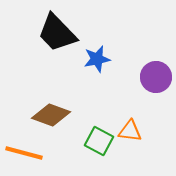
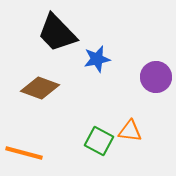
brown diamond: moved 11 px left, 27 px up
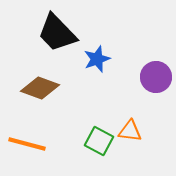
blue star: rotated 8 degrees counterclockwise
orange line: moved 3 px right, 9 px up
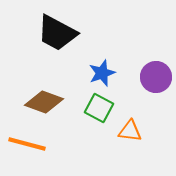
black trapezoid: rotated 18 degrees counterclockwise
blue star: moved 5 px right, 14 px down
brown diamond: moved 4 px right, 14 px down
green square: moved 33 px up
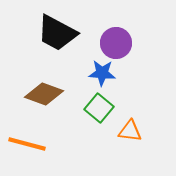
blue star: rotated 24 degrees clockwise
purple circle: moved 40 px left, 34 px up
brown diamond: moved 8 px up
green square: rotated 12 degrees clockwise
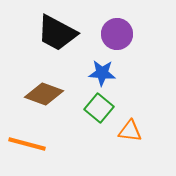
purple circle: moved 1 px right, 9 px up
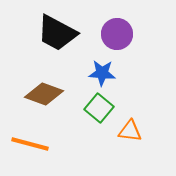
orange line: moved 3 px right
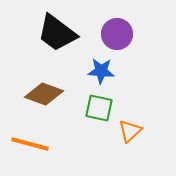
black trapezoid: rotated 9 degrees clockwise
blue star: moved 1 px left, 2 px up
green square: rotated 28 degrees counterclockwise
orange triangle: rotated 50 degrees counterclockwise
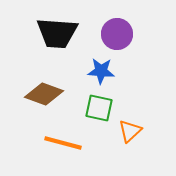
black trapezoid: rotated 33 degrees counterclockwise
orange line: moved 33 px right, 1 px up
